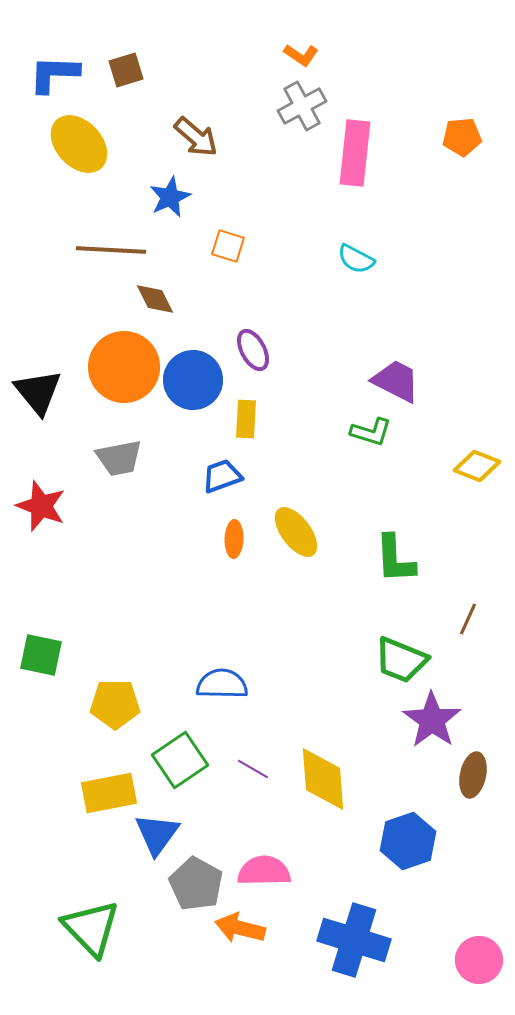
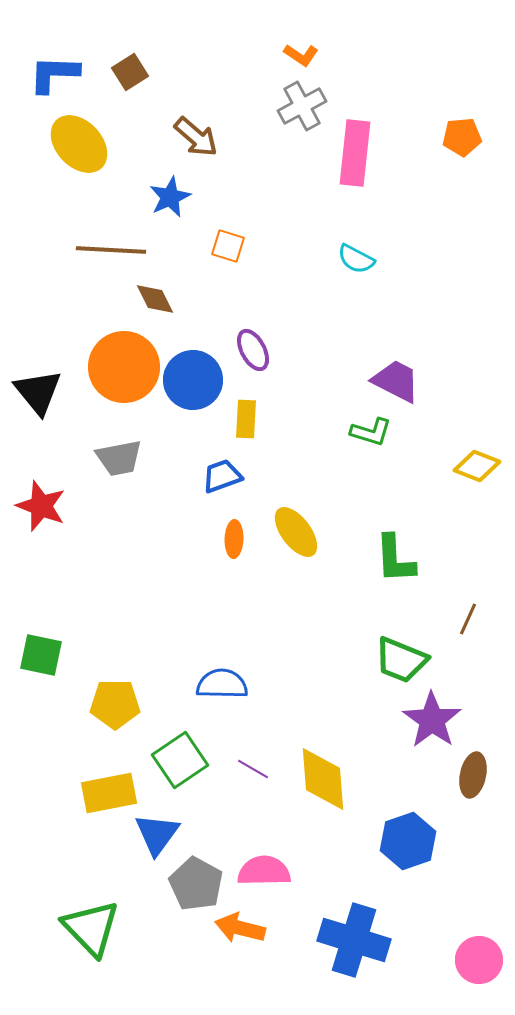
brown square at (126, 70): moved 4 px right, 2 px down; rotated 15 degrees counterclockwise
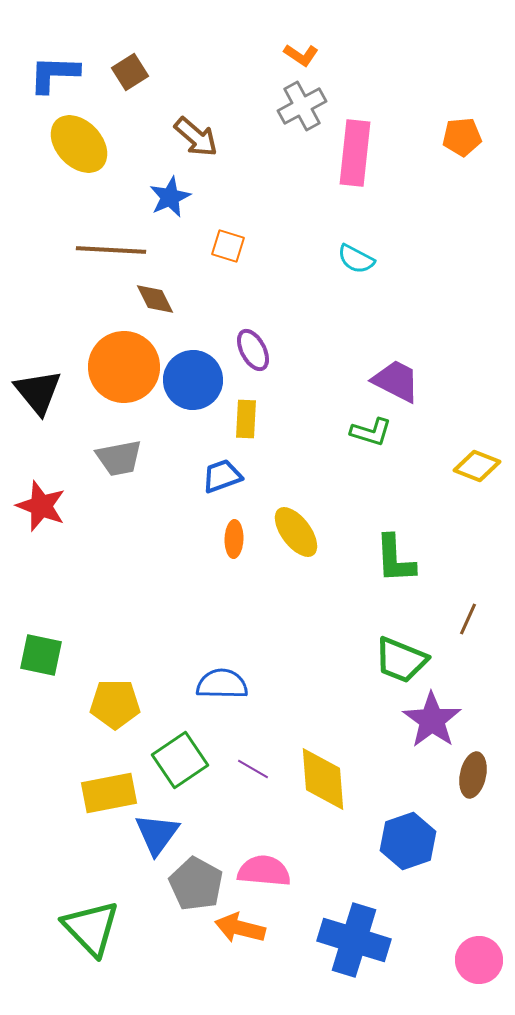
pink semicircle at (264, 871): rotated 6 degrees clockwise
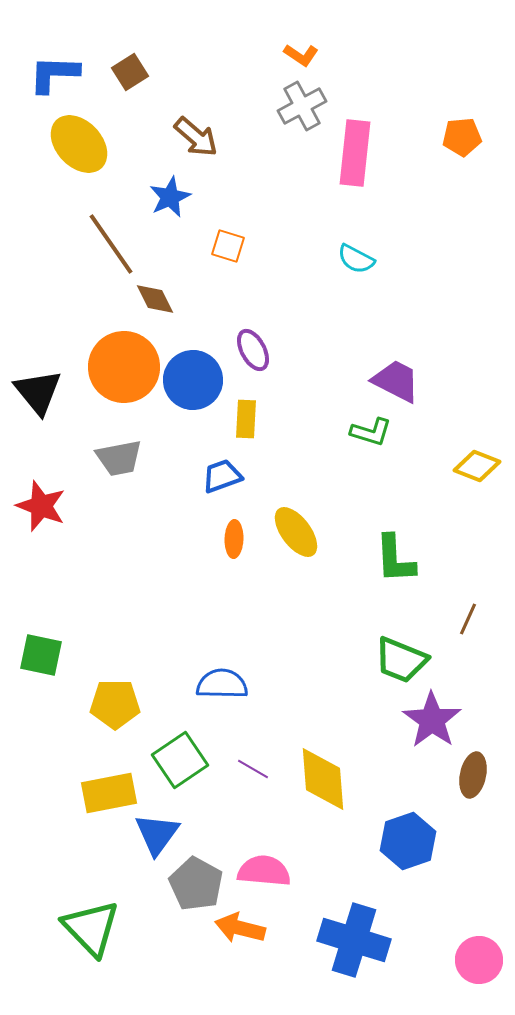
brown line at (111, 250): moved 6 px up; rotated 52 degrees clockwise
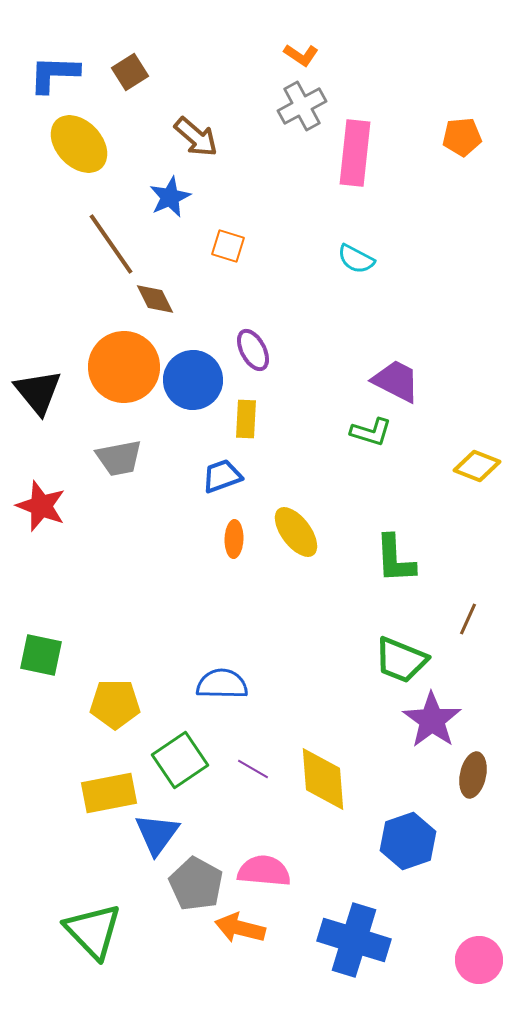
green triangle at (91, 928): moved 2 px right, 3 px down
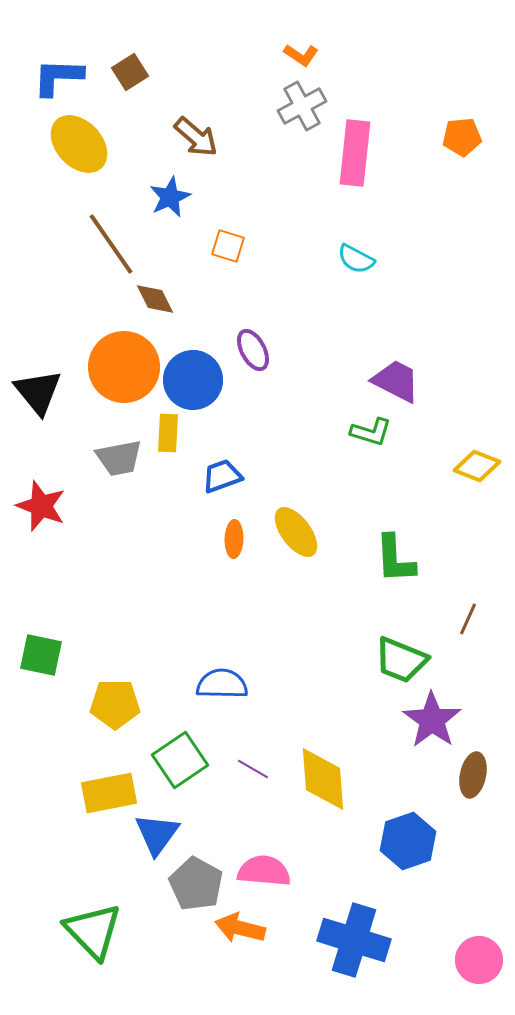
blue L-shape at (54, 74): moved 4 px right, 3 px down
yellow rectangle at (246, 419): moved 78 px left, 14 px down
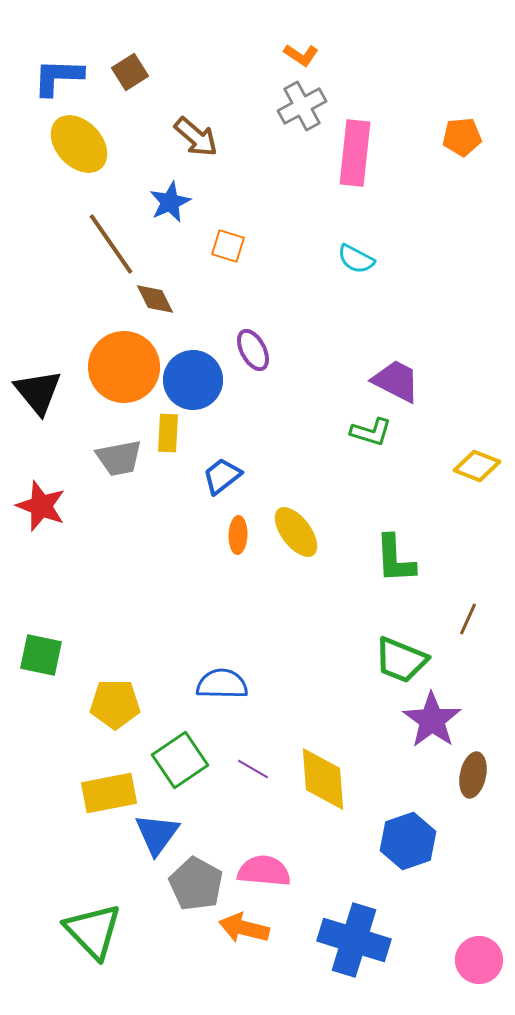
blue star at (170, 197): moved 5 px down
blue trapezoid at (222, 476): rotated 18 degrees counterclockwise
orange ellipse at (234, 539): moved 4 px right, 4 px up
orange arrow at (240, 928): moved 4 px right
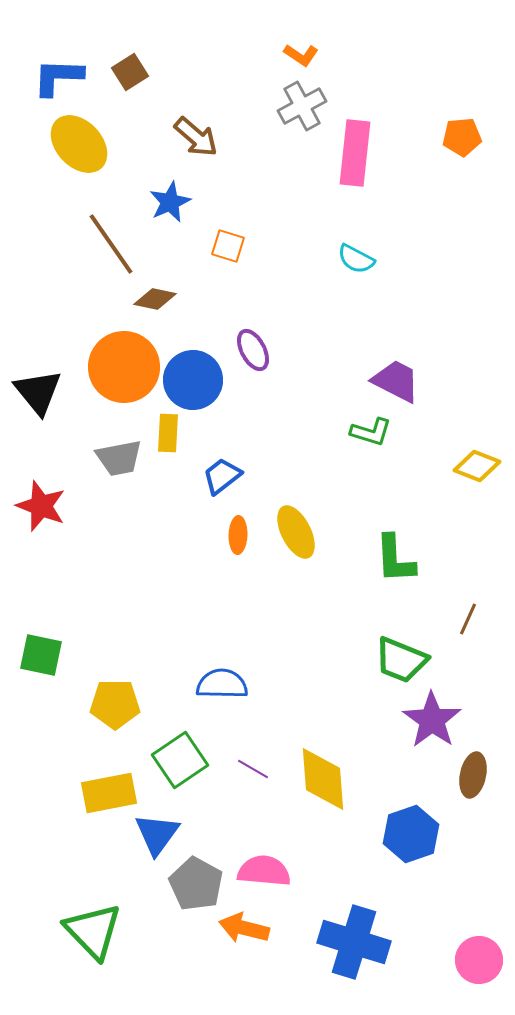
brown diamond at (155, 299): rotated 51 degrees counterclockwise
yellow ellipse at (296, 532): rotated 10 degrees clockwise
blue hexagon at (408, 841): moved 3 px right, 7 px up
blue cross at (354, 940): moved 2 px down
